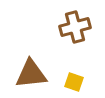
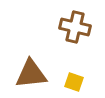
brown cross: rotated 28 degrees clockwise
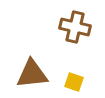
brown triangle: moved 1 px right
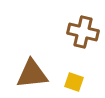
brown cross: moved 8 px right, 5 px down
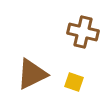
brown triangle: rotated 20 degrees counterclockwise
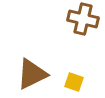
brown cross: moved 13 px up
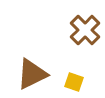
brown cross: moved 2 px right, 11 px down; rotated 32 degrees clockwise
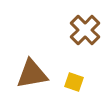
brown triangle: rotated 16 degrees clockwise
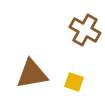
brown cross: rotated 16 degrees counterclockwise
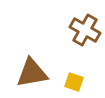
brown triangle: moved 1 px up
